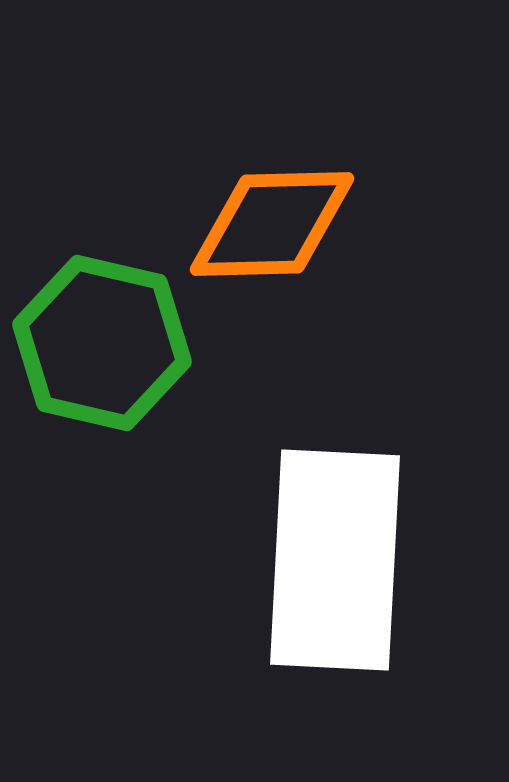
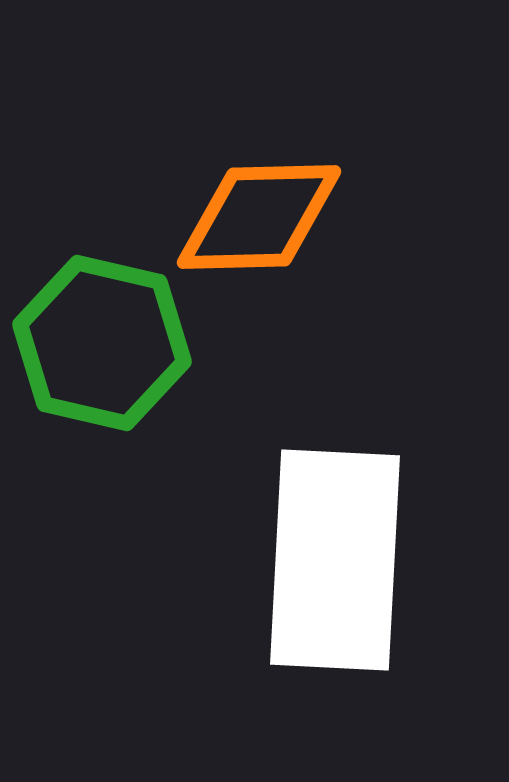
orange diamond: moved 13 px left, 7 px up
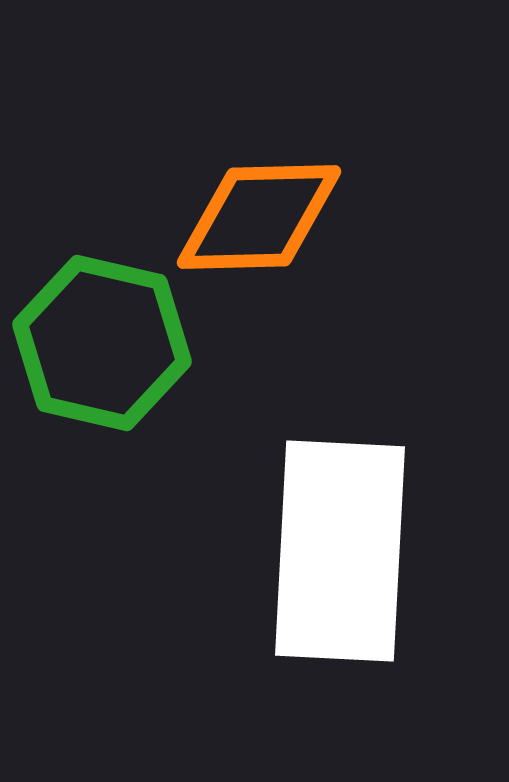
white rectangle: moved 5 px right, 9 px up
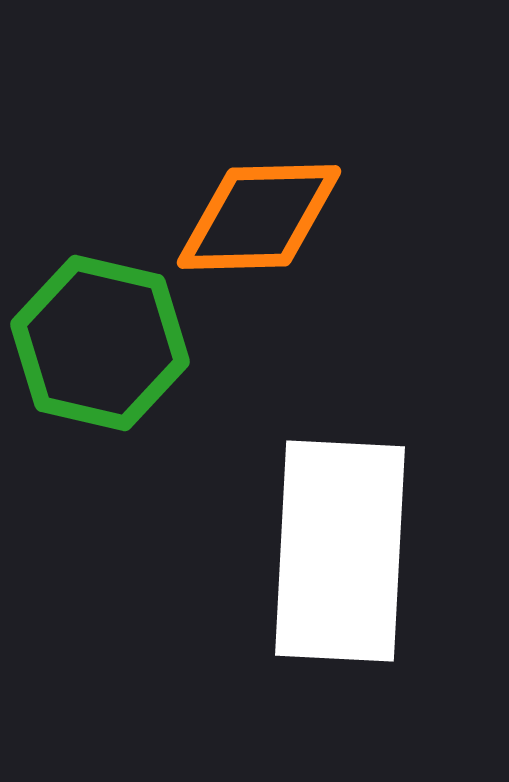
green hexagon: moved 2 px left
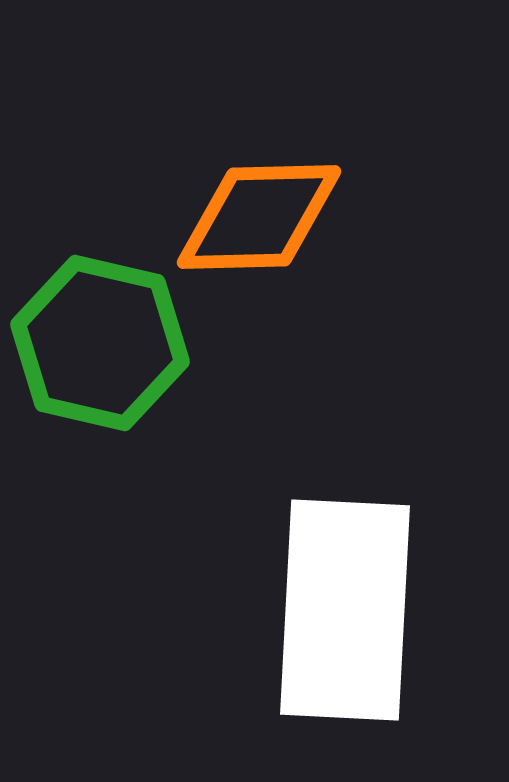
white rectangle: moved 5 px right, 59 px down
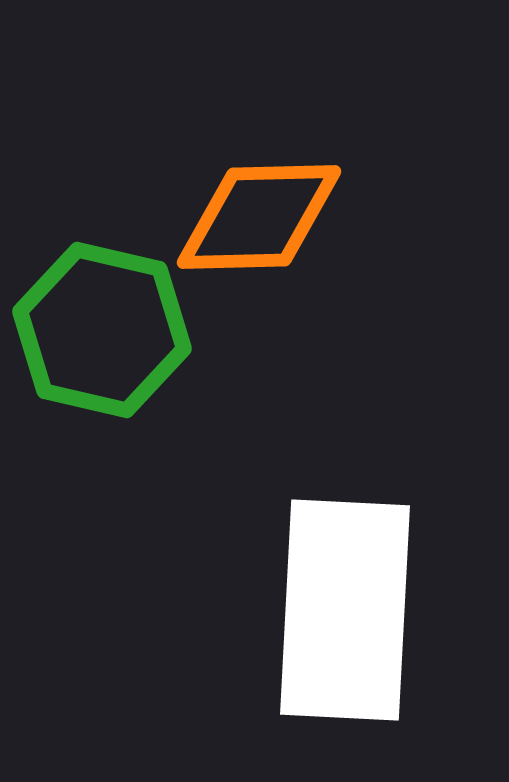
green hexagon: moved 2 px right, 13 px up
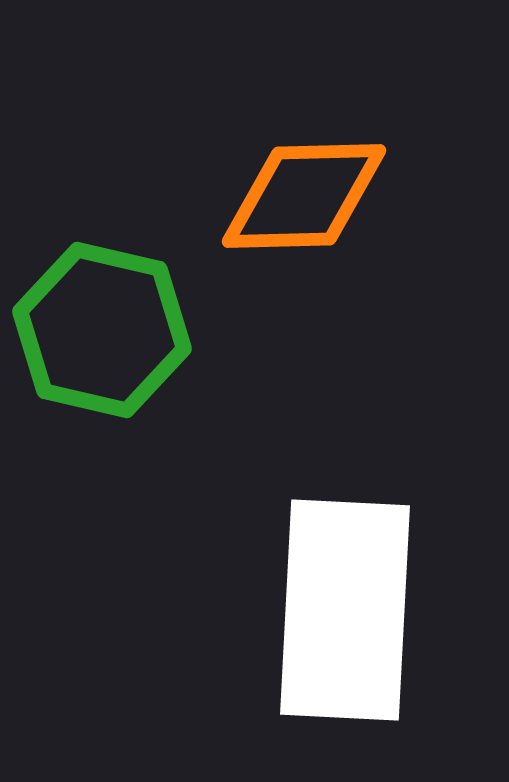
orange diamond: moved 45 px right, 21 px up
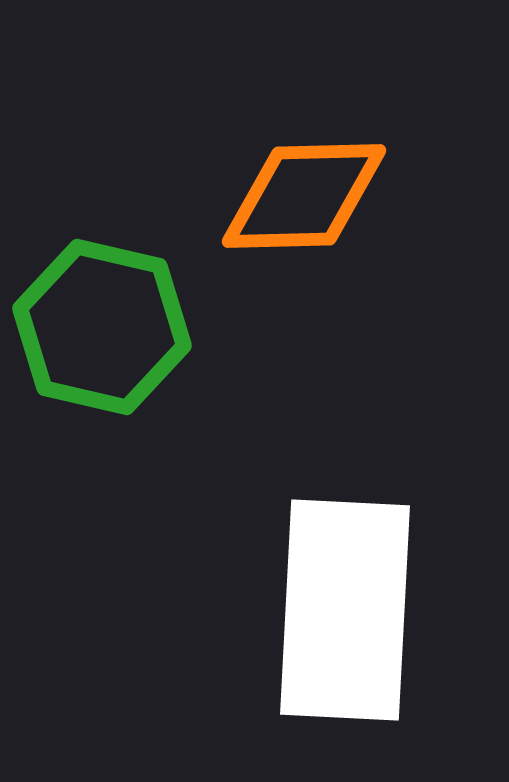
green hexagon: moved 3 px up
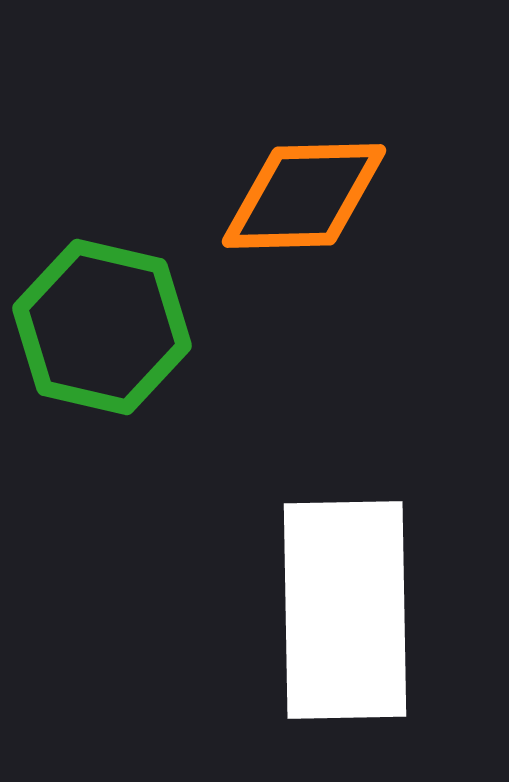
white rectangle: rotated 4 degrees counterclockwise
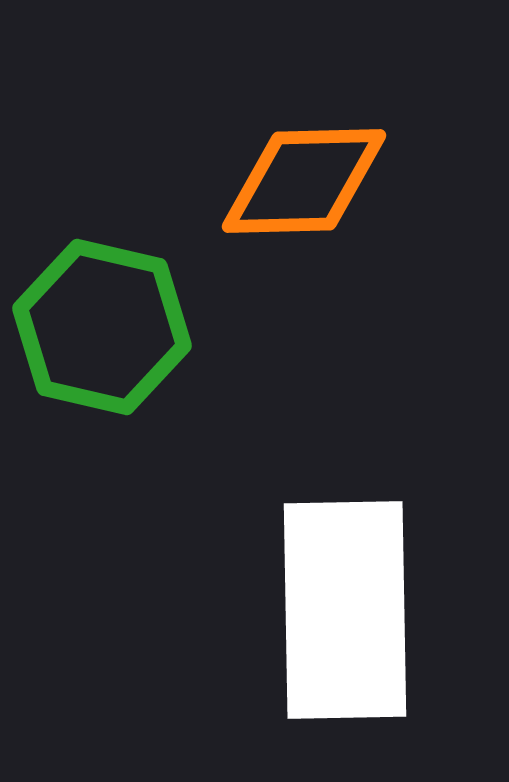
orange diamond: moved 15 px up
